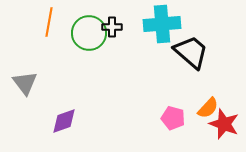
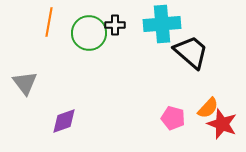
black cross: moved 3 px right, 2 px up
red star: moved 2 px left
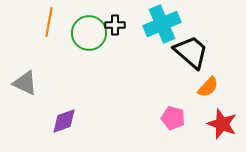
cyan cross: rotated 18 degrees counterclockwise
gray triangle: rotated 28 degrees counterclockwise
orange semicircle: moved 21 px up
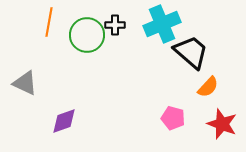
green circle: moved 2 px left, 2 px down
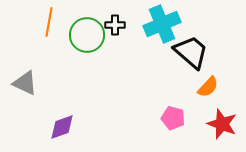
purple diamond: moved 2 px left, 6 px down
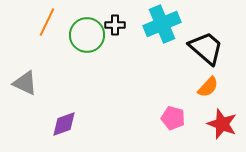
orange line: moved 2 px left; rotated 16 degrees clockwise
black trapezoid: moved 15 px right, 4 px up
purple diamond: moved 2 px right, 3 px up
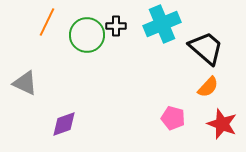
black cross: moved 1 px right, 1 px down
